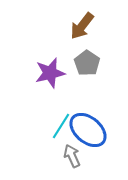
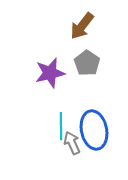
cyan line: rotated 32 degrees counterclockwise
blue ellipse: moved 6 px right; rotated 39 degrees clockwise
gray arrow: moved 13 px up
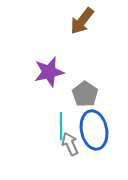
brown arrow: moved 5 px up
gray pentagon: moved 2 px left, 31 px down
purple star: moved 1 px left, 1 px up
gray arrow: moved 2 px left, 1 px down
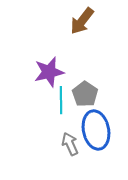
cyan line: moved 26 px up
blue ellipse: moved 2 px right
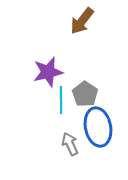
purple star: moved 1 px left
blue ellipse: moved 2 px right, 3 px up
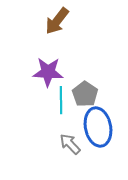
brown arrow: moved 25 px left
purple star: rotated 16 degrees clockwise
gray arrow: rotated 20 degrees counterclockwise
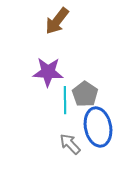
cyan line: moved 4 px right
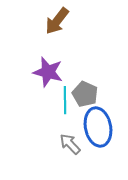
purple star: rotated 12 degrees clockwise
gray pentagon: rotated 10 degrees counterclockwise
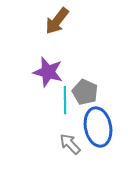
gray pentagon: moved 2 px up
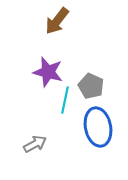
gray pentagon: moved 6 px right, 6 px up
cyan line: rotated 12 degrees clockwise
gray arrow: moved 35 px left; rotated 105 degrees clockwise
